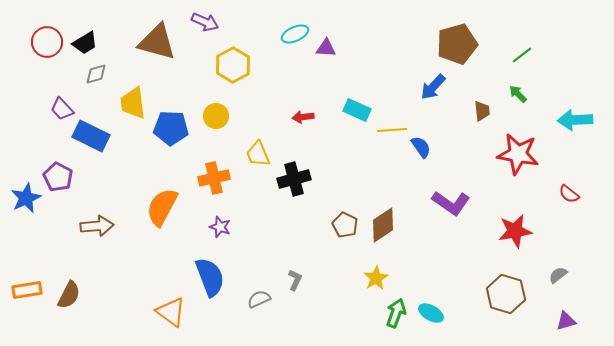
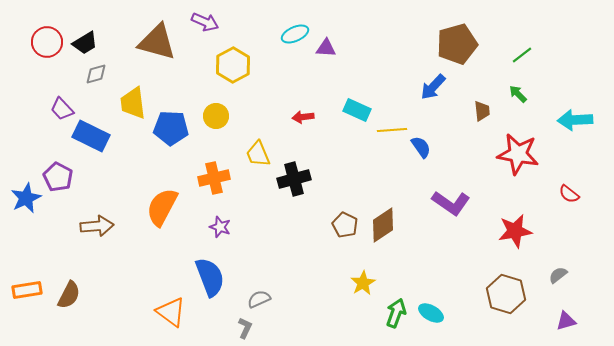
yellow star at (376, 278): moved 13 px left, 5 px down
gray L-shape at (295, 280): moved 50 px left, 48 px down
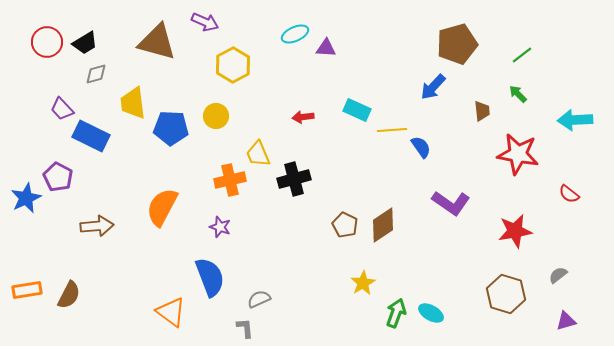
orange cross at (214, 178): moved 16 px right, 2 px down
gray L-shape at (245, 328): rotated 30 degrees counterclockwise
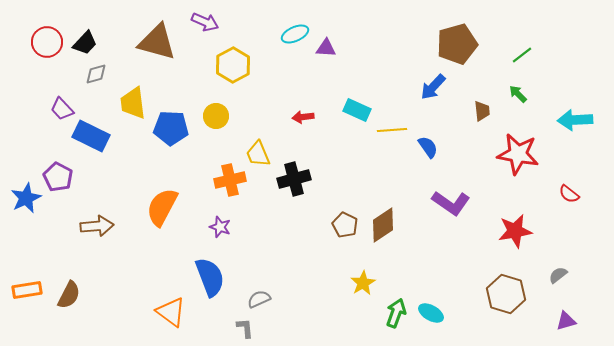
black trapezoid at (85, 43): rotated 16 degrees counterclockwise
blue semicircle at (421, 147): moved 7 px right
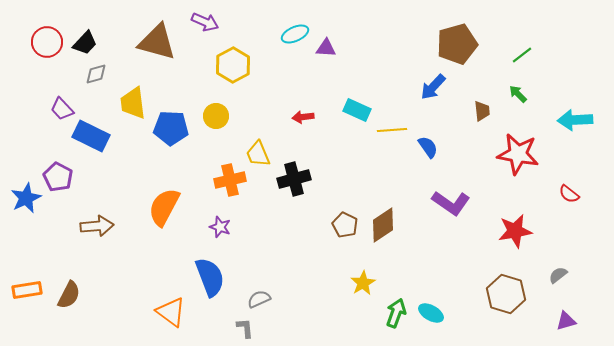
orange semicircle at (162, 207): moved 2 px right
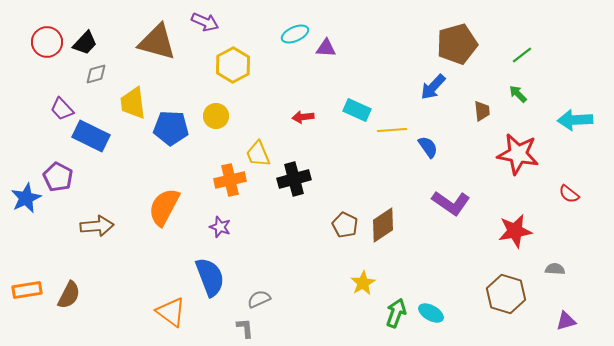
gray semicircle at (558, 275): moved 3 px left, 6 px up; rotated 42 degrees clockwise
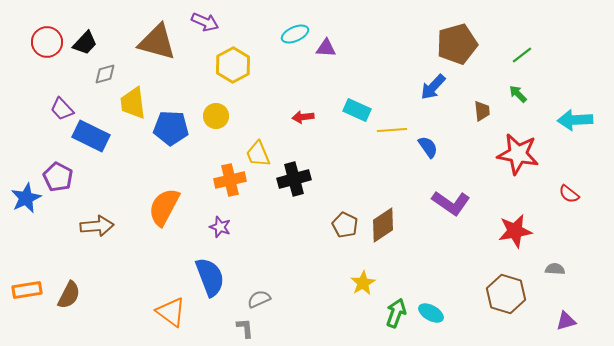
gray diamond at (96, 74): moved 9 px right
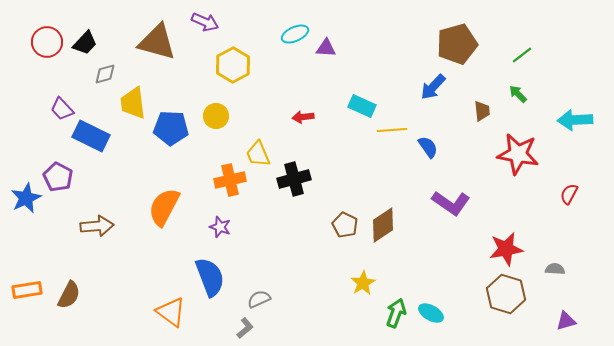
cyan rectangle at (357, 110): moved 5 px right, 4 px up
red semicircle at (569, 194): rotated 80 degrees clockwise
red star at (515, 231): moved 9 px left, 18 px down
gray L-shape at (245, 328): rotated 55 degrees clockwise
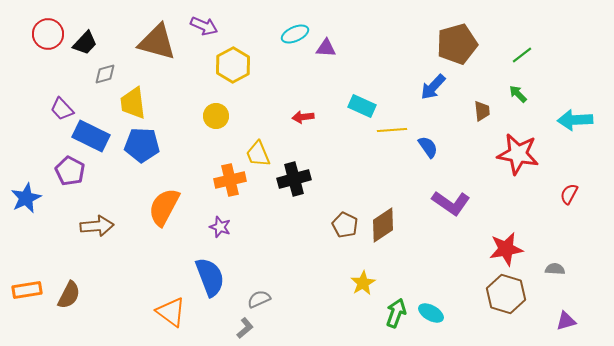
purple arrow at (205, 22): moved 1 px left, 4 px down
red circle at (47, 42): moved 1 px right, 8 px up
blue pentagon at (171, 128): moved 29 px left, 17 px down
purple pentagon at (58, 177): moved 12 px right, 6 px up
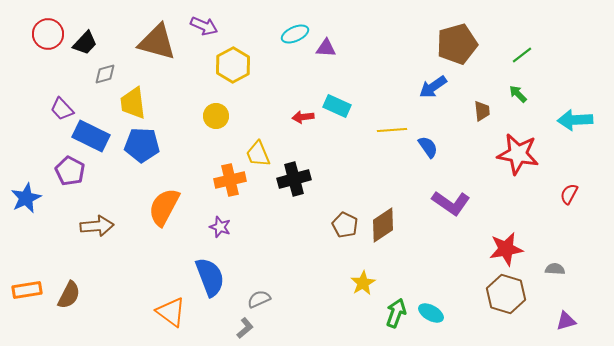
blue arrow at (433, 87): rotated 12 degrees clockwise
cyan rectangle at (362, 106): moved 25 px left
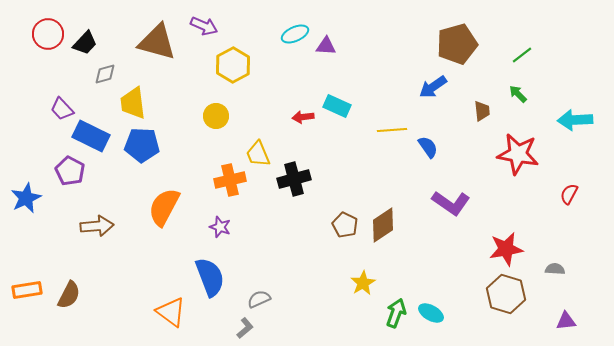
purple triangle at (326, 48): moved 2 px up
purple triangle at (566, 321): rotated 10 degrees clockwise
